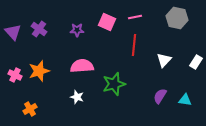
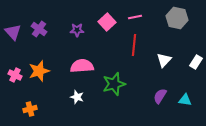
pink square: rotated 24 degrees clockwise
orange cross: rotated 16 degrees clockwise
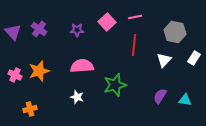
gray hexagon: moved 2 px left, 14 px down
white rectangle: moved 2 px left, 4 px up
green star: moved 1 px right, 1 px down
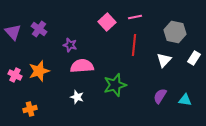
purple star: moved 7 px left, 15 px down; rotated 16 degrees clockwise
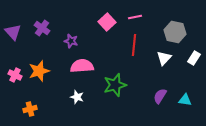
purple cross: moved 3 px right, 1 px up
purple star: moved 1 px right, 4 px up
white triangle: moved 2 px up
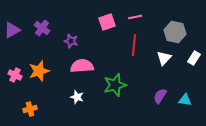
pink square: rotated 24 degrees clockwise
purple triangle: moved 1 px left, 2 px up; rotated 42 degrees clockwise
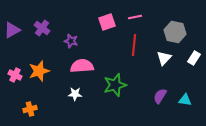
white star: moved 2 px left, 3 px up; rotated 16 degrees counterclockwise
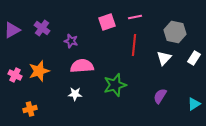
cyan triangle: moved 9 px right, 4 px down; rotated 40 degrees counterclockwise
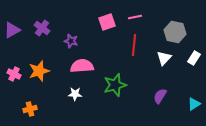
pink cross: moved 1 px left, 1 px up
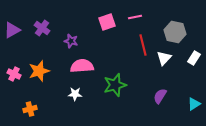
red line: moved 9 px right; rotated 20 degrees counterclockwise
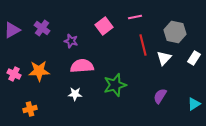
pink square: moved 3 px left, 4 px down; rotated 18 degrees counterclockwise
orange star: rotated 15 degrees clockwise
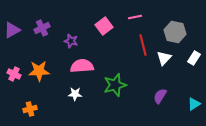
purple cross: rotated 28 degrees clockwise
